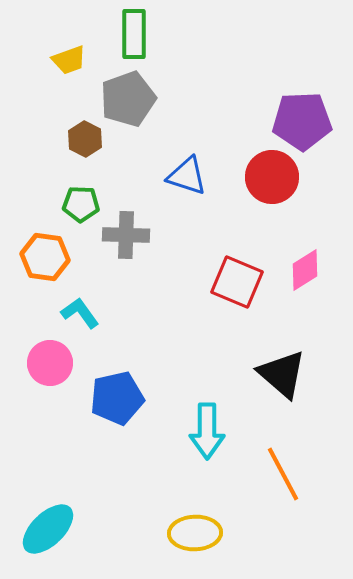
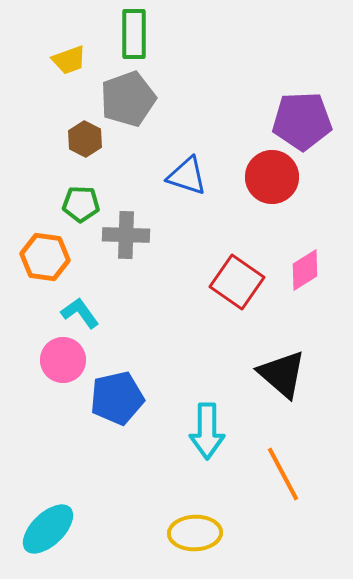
red square: rotated 12 degrees clockwise
pink circle: moved 13 px right, 3 px up
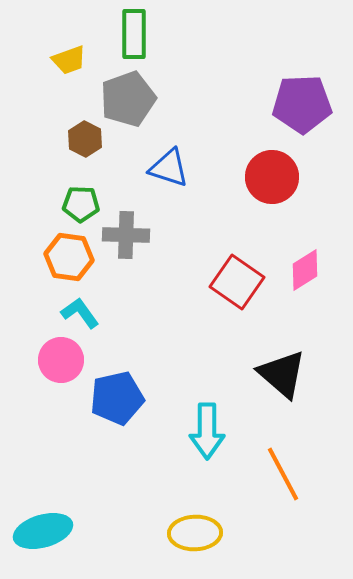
purple pentagon: moved 17 px up
blue triangle: moved 18 px left, 8 px up
orange hexagon: moved 24 px right
pink circle: moved 2 px left
cyan ellipse: moved 5 px left, 2 px down; rotated 28 degrees clockwise
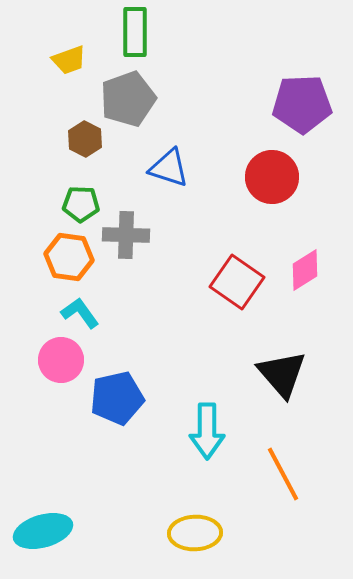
green rectangle: moved 1 px right, 2 px up
black triangle: rotated 8 degrees clockwise
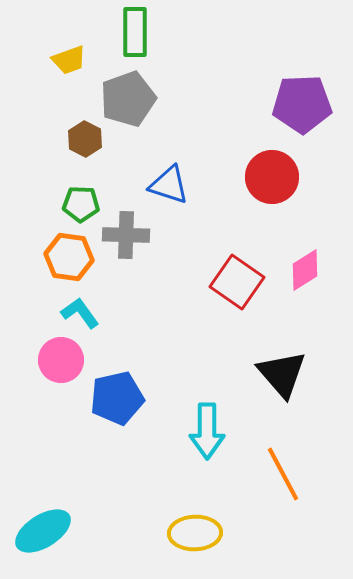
blue triangle: moved 17 px down
cyan ellipse: rotated 16 degrees counterclockwise
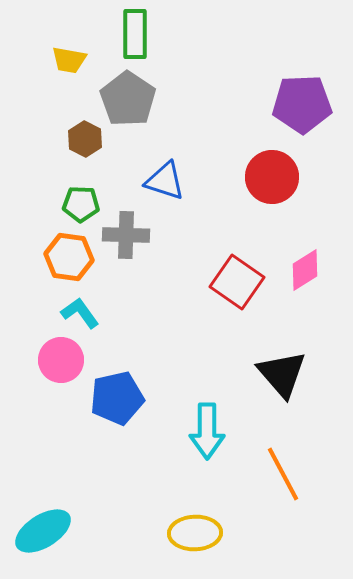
green rectangle: moved 2 px down
yellow trapezoid: rotated 30 degrees clockwise
gray pentagon: rotated 18 degrees counterclockwise
blue triangle: moved 4 px left, 4 px up
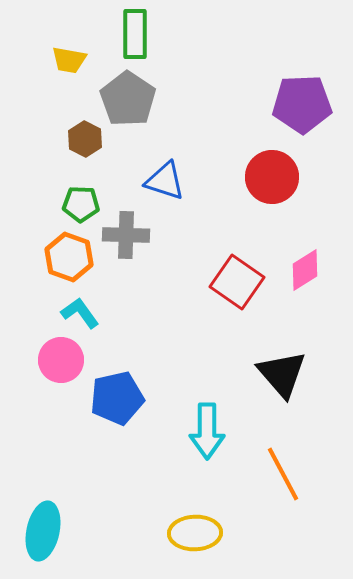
orange hexagon: rotated 12 degrees clockwise
cyan ellipse: rotated 46 degrees counterclockwise
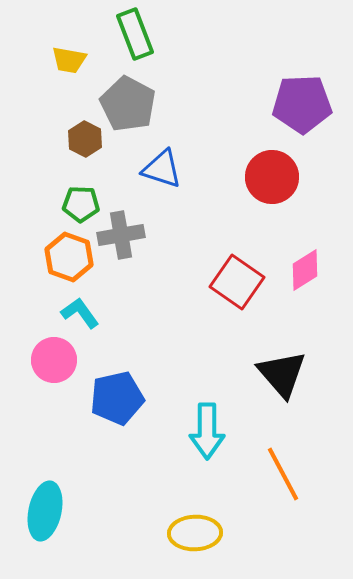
green rectangle: rotated 21 degrees counterclockwise
gray pentagon: moved 5 px down; rotated 6 degrees counterclockwise
blue triangle: moved 3 px left, 12 px up
gray cross: moved 5 px left; rotated 12 degrees counterclockwise
pink circle: moved 7 px left
cyan ellipse: moved 2 px right, 20 px up
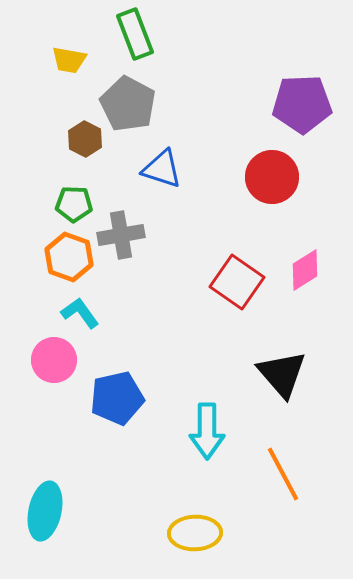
green pentagon: moved 7 px left
